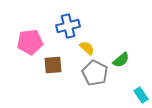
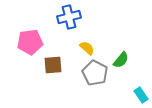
blue cross: moved 1 px right, 9 px up
green semicircle: rotated 12 degrees counterclockwise
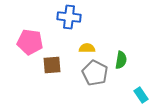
blue cross: rotated 20 degrees clockwise
pink pentagon: rotated 15 degrees clockwise
yellow semicircle: rotated 42 degrees counterclockwise
green semicircle: rotated 30 degrees counterclockwise
brown square: moved 1 px left
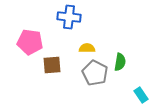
green semicircle: moved 1 px left, 2 px down
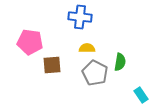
blue cross: moved 11 px right
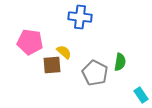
yellow semicircle: moved 23 px left, 4 px down; rotated 42 degrees clockwise
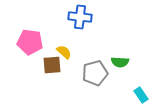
green semicircle: rotated 84 degrees clockwise
gray pentagon: rotated 30 degrees clockwise
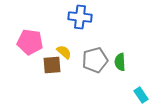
green semicircle: rotated 84 degrees clockwise
gray pentagon: moved 13 px up
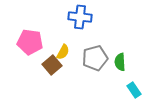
yellow semicircle: moved 1 px left; rotated 77 degrees clockwise
gray pentagon: moved 2 px up
brown square: rotated 36 degrees counterclockwise
cyan rectangle: moved 7 px left, 5 px up
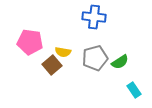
blue cross: moved 14 px right
yellow semicircle: rotated 70 degrees clockwise
green semicircle: rotated 120 degrees counterclockwise
